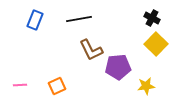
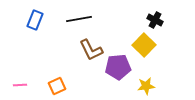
black cross: moved 3 px right, 2 px down
yellow square: moved 12 px left, 1 px down
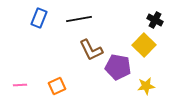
blue rectangle: moved 4 px right, 2 px up
purple pentagon: rotated 15 degrees clockwise
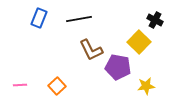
yellow square: moved 5 px left, 3 px up
orange square: rotated 18 degrees counterclockwise
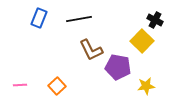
yellow square: moved 3 px right, 1 px up
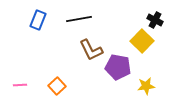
blue rectangle: moved 1 px left, 2 px down
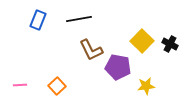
black cross: moved 15 px right, 24 px down
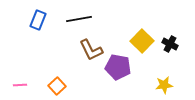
yellow star: moved 18 px right, 1 px up
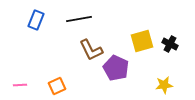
blue rectangle: moved 2 px left
yellow square: rotated 30 degrees clockwise
purple pentagon: moved 2 px left, 1 px down; rotated 15 degrees clockwise
orange square: rotated 18 degrees clockwise
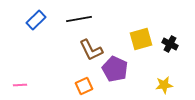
blue rectangle: rotated 24 degrees clockwise
yellow square: moved 1 px left, 2 px up
purple pentagon: moved 1 px left, 1 px down
orange square: moved 27 px right
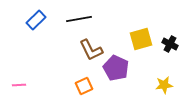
purple pentagon: moved 1 px right, 1 px up
pink line: moved 1 px left
